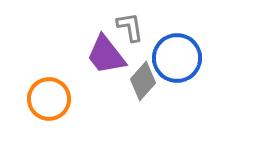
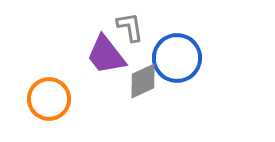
gray diamond: rotated 24 degrees clockwise
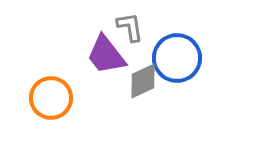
orange circle: moved 2 px right, 1 px up
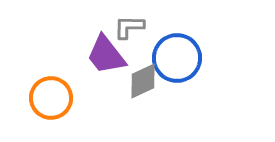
gray L-shape: moved 1 px left; rotated 80 degrees counterclockwise
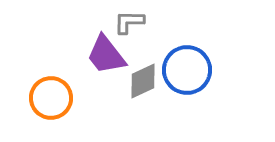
gray L-shape: moved 5 px up
blue circle: moved 10 px right, 12 px down
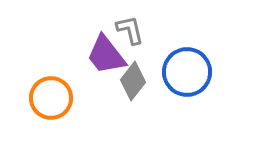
gray L-shape: moved 1 px right, 8 px down; rotated 76 degrees clockwise
blue circle: moved 2 px down
gray diamond: moved 10 px left; rotated 27 degrees counterclockwise
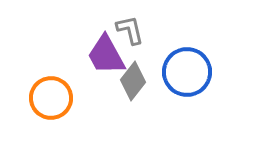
purple trapezoid: rotated 9 degrees clockwise
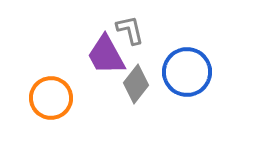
gray diamond: moved 3 px right, 3 px down
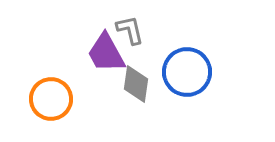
purple trapezoid: moved 2 px up
gray diamond: rotated 30 degrees counterclockwise
orange circle: moved 1 px down
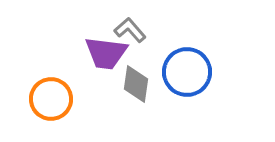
gray L-shape: rotated 28 degrees counterclockwise
purple trapezoid: rotated 54 degrees counterclockwise
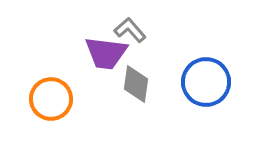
blue circle: moved 19 px right, 10 px down
